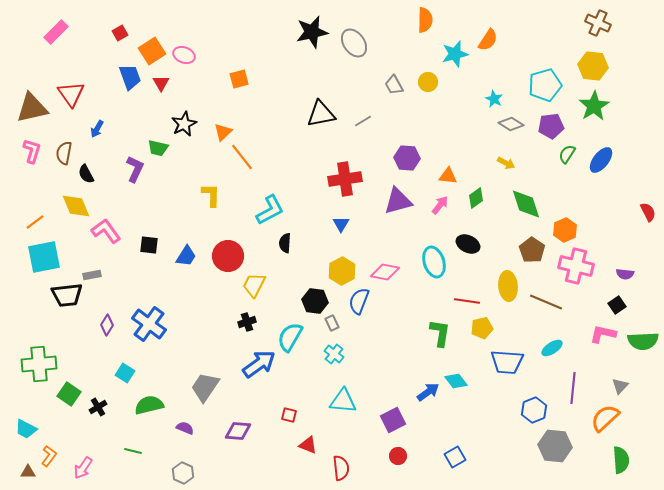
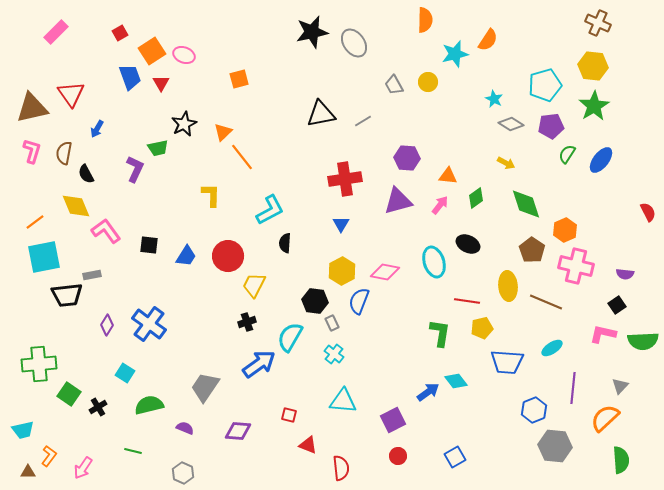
green trapezoid at (158, 148): rotated 25 degrees counterclockwise
cyan trapezoid at (26, 429): moved 3 px left, 1 px down; rotated 40 degrees counterclockwise
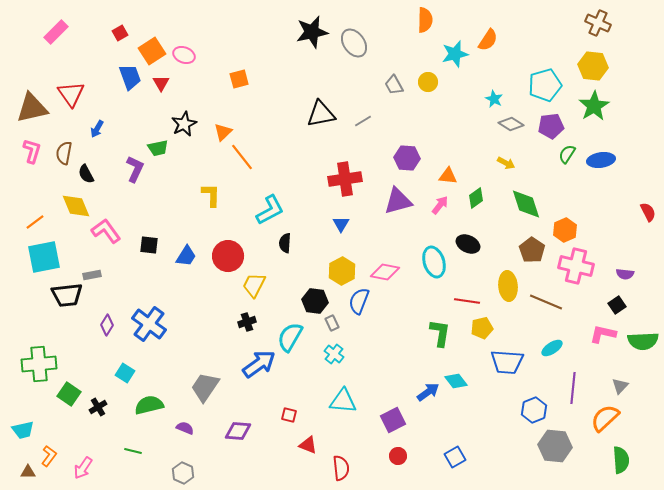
blue ellipse at (601, 160): rotated 44 degrees clockwise
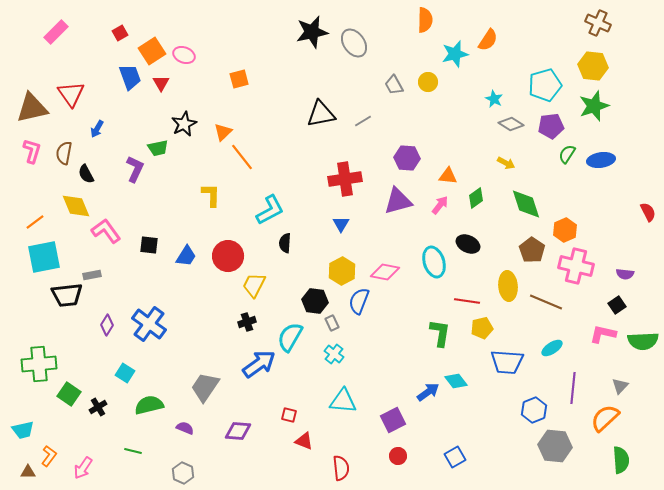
green star at (594, 106): rotated 12 degrees clockwise
red triangle at (308, 445): moved 4 px left, 4 px up
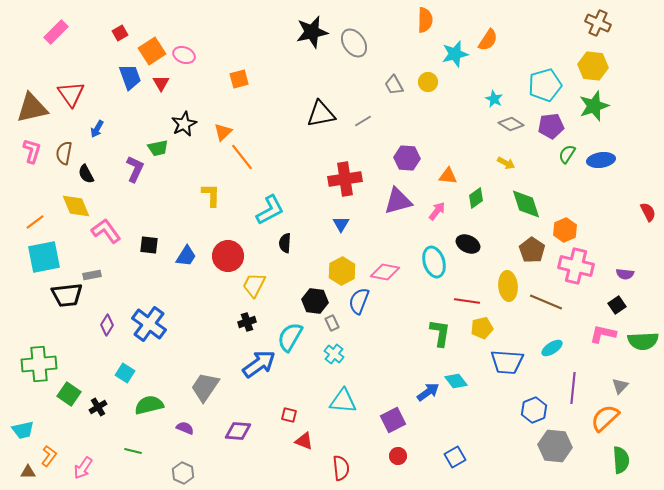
pink arrow at (440, 205): moved 3 px left, 6 px down
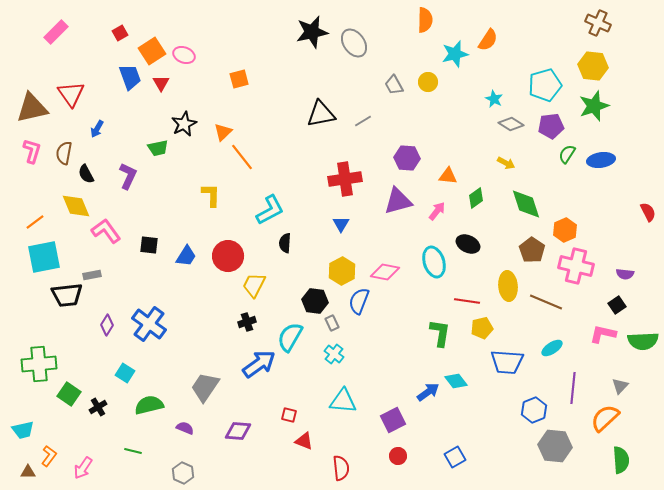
purple L-shape at (135, 169): moved 7 px left, 7 px down
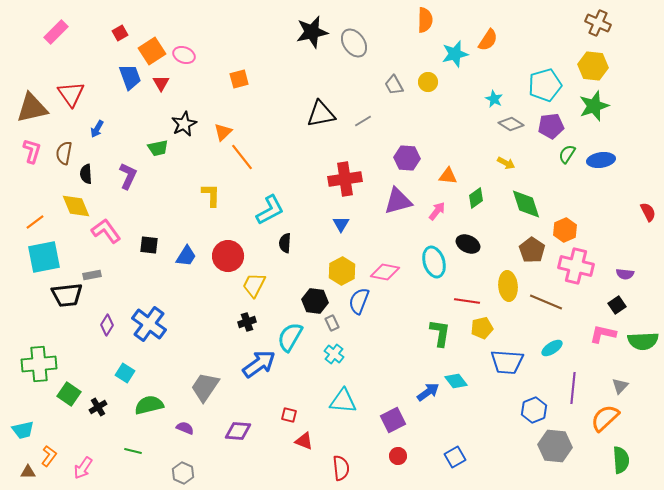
black semicircle at (86, 174): rotated 24 degrees clockwise
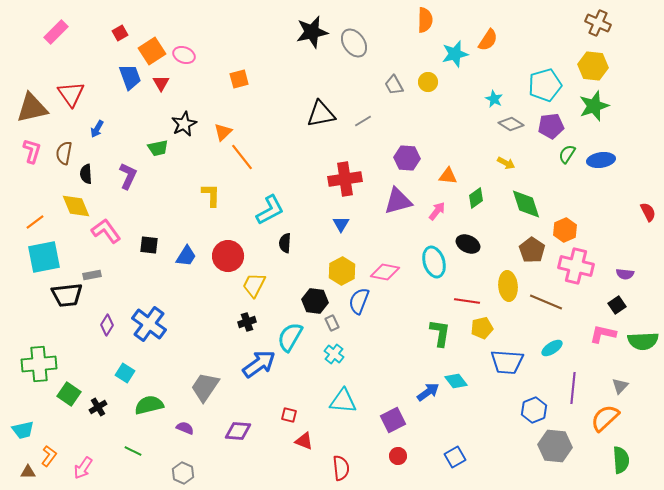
green line at (133, 451): rotated 12 degrees clockwise
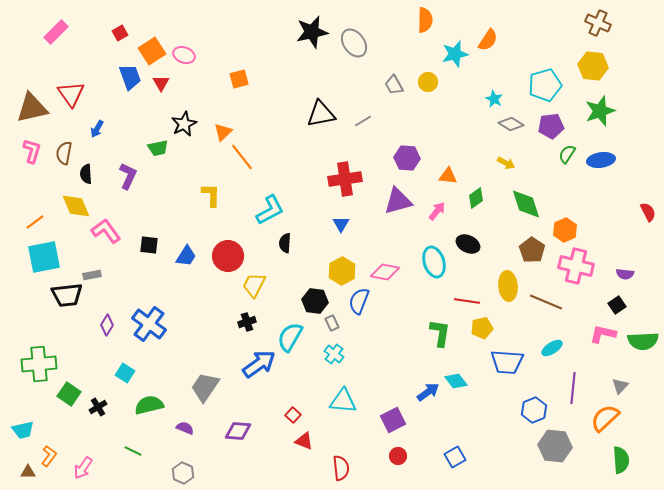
green star at (594, 106): moved 6 px right, 5 px down
red square at (289, 415): moved 4 px right; rotated 28 degrees clockwise
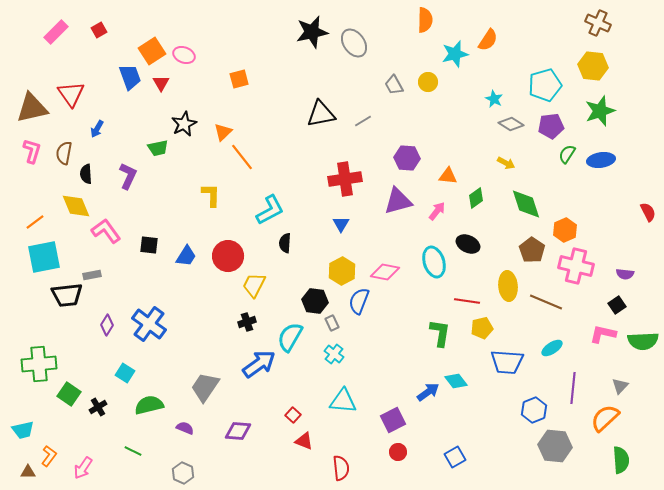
red square at (120, 33): moved 21 px left, 3 px up
red circle at (398, 456): moved 4 px up
